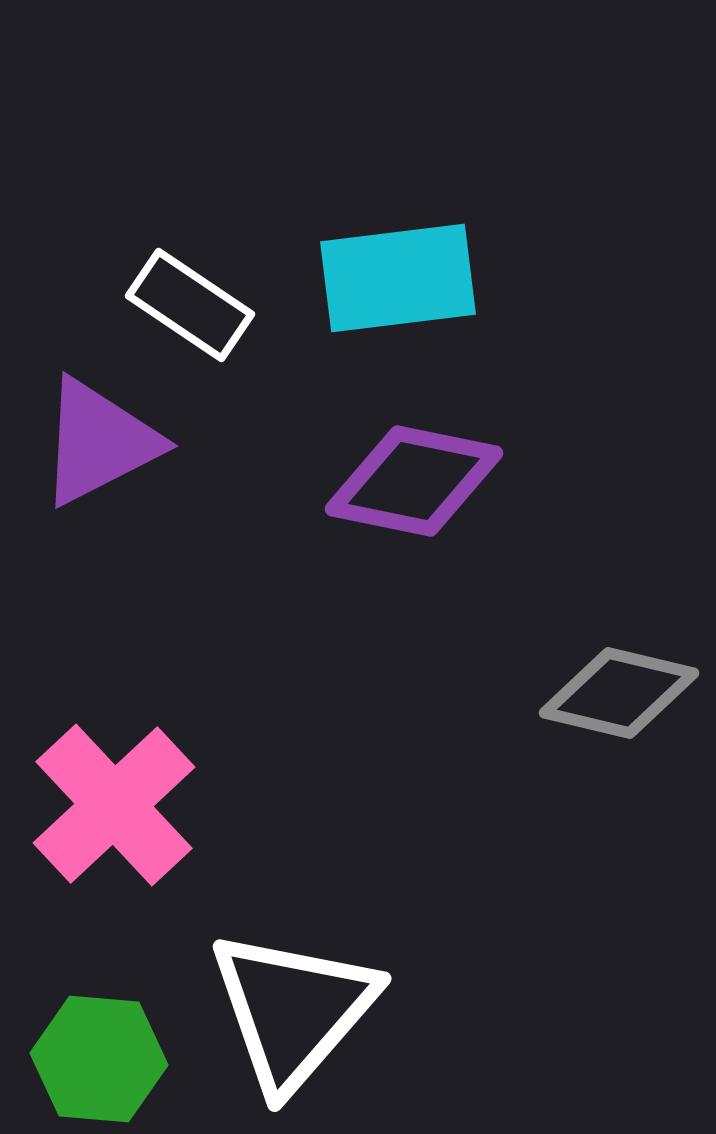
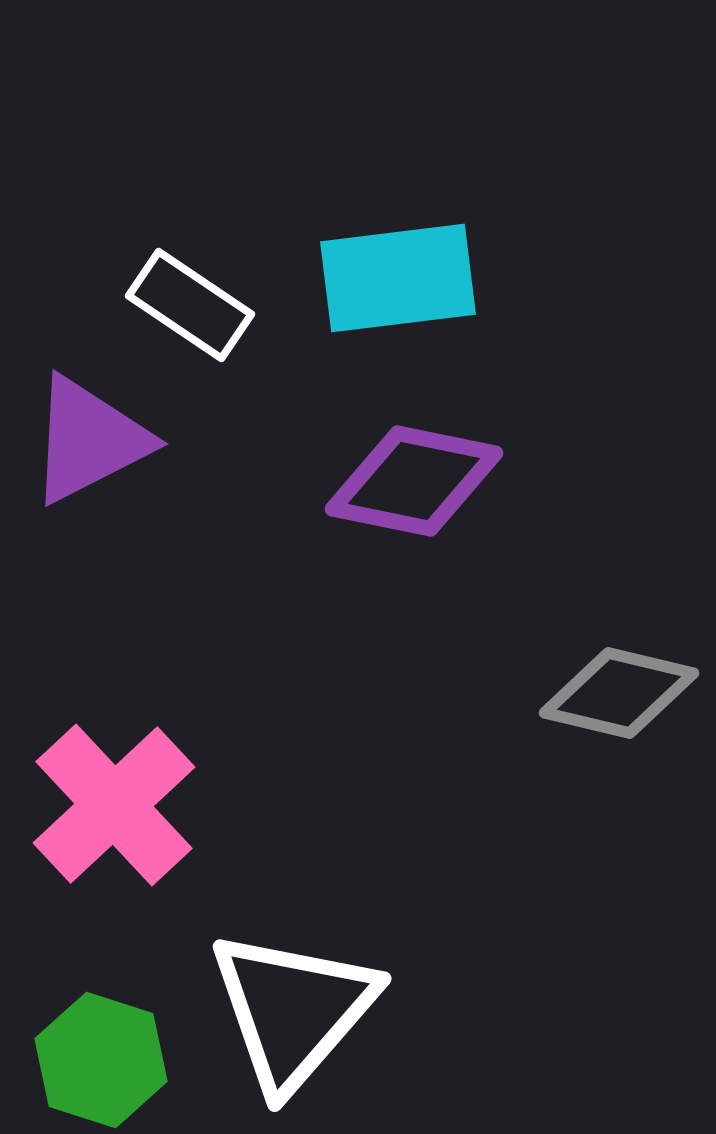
purple triangle: moved 10 px left, 2 px up
green hexagon: moved 2 px right, 1 px down; rotated 13 degrees clockwise
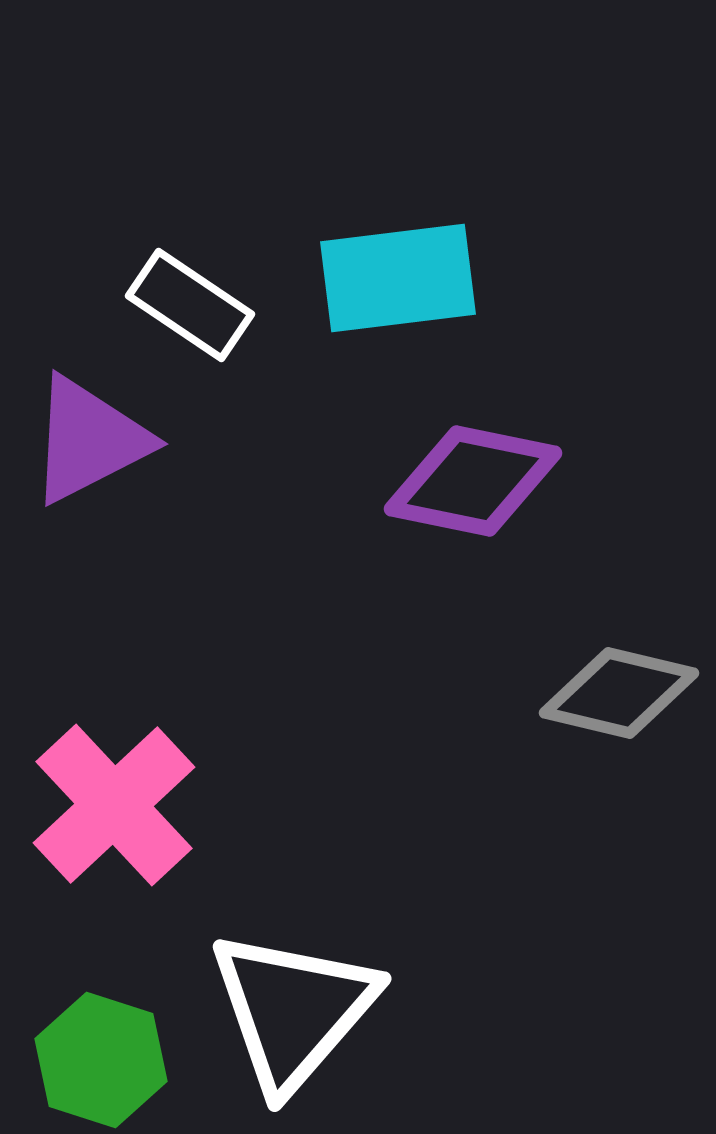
purple diamond: moved 59 px right
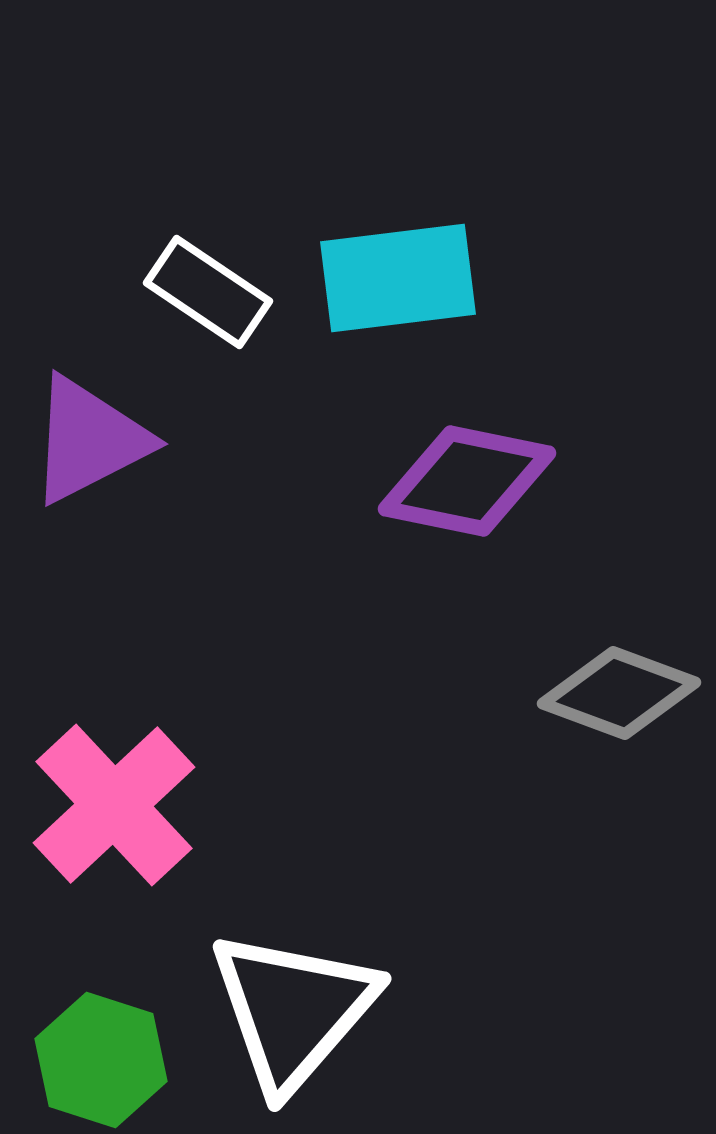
white rectangle: moved 18 px right, 13 px up
purple diamond: moved 6 px left
gray diamond: rotated 7 degrees clockwise
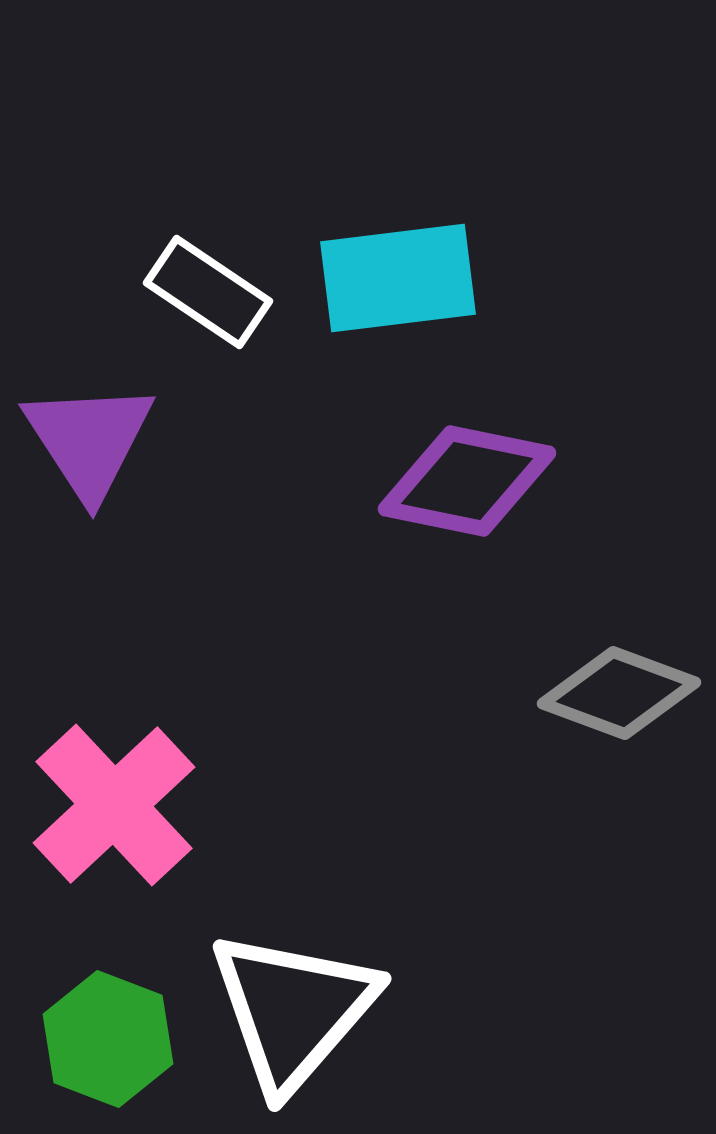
purple triangle: rotated 36 degrees counterclockwise
green hexagon: moved 7 px right, 21 px up; rotated 3 degrees clockwise
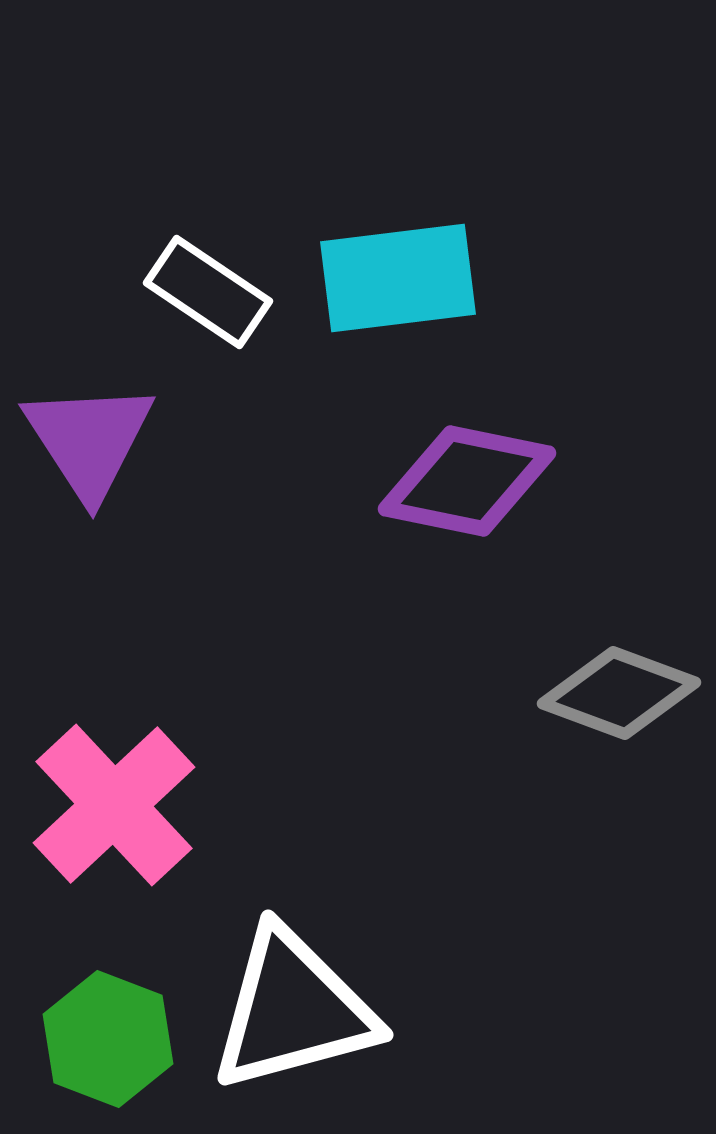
white triangle: rotated 34 degrees clockwise
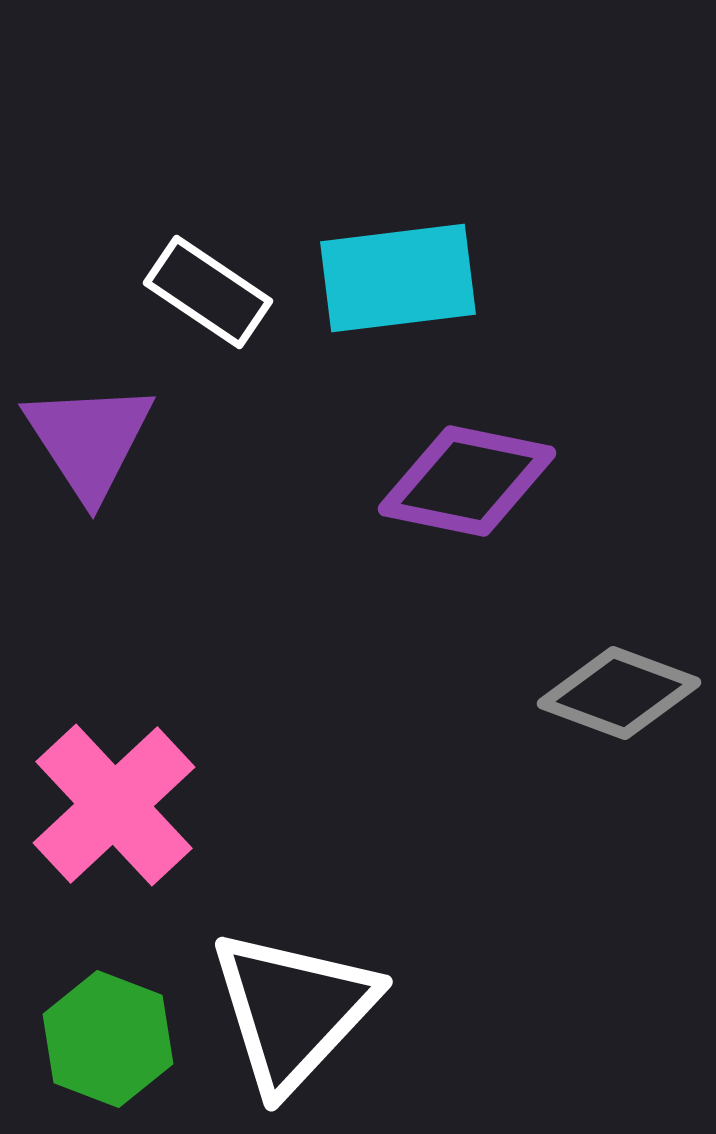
white triangle: rotated 32 degrees counterclockwise
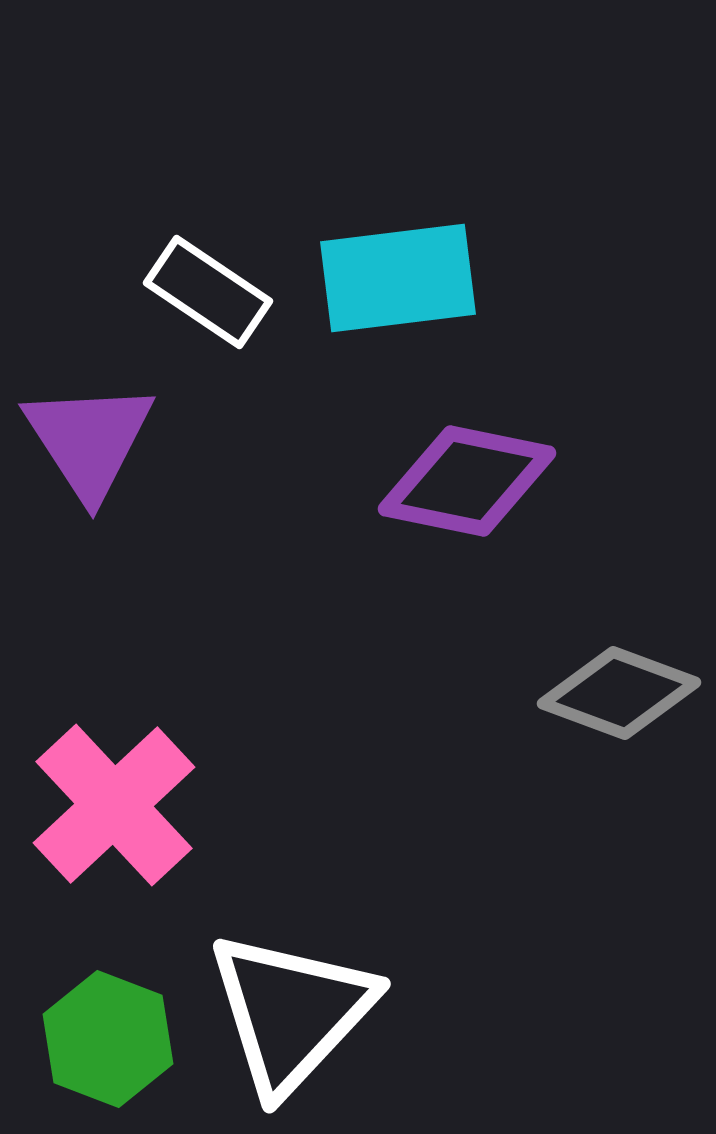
white triangle: moved 2 px left, 2 px down
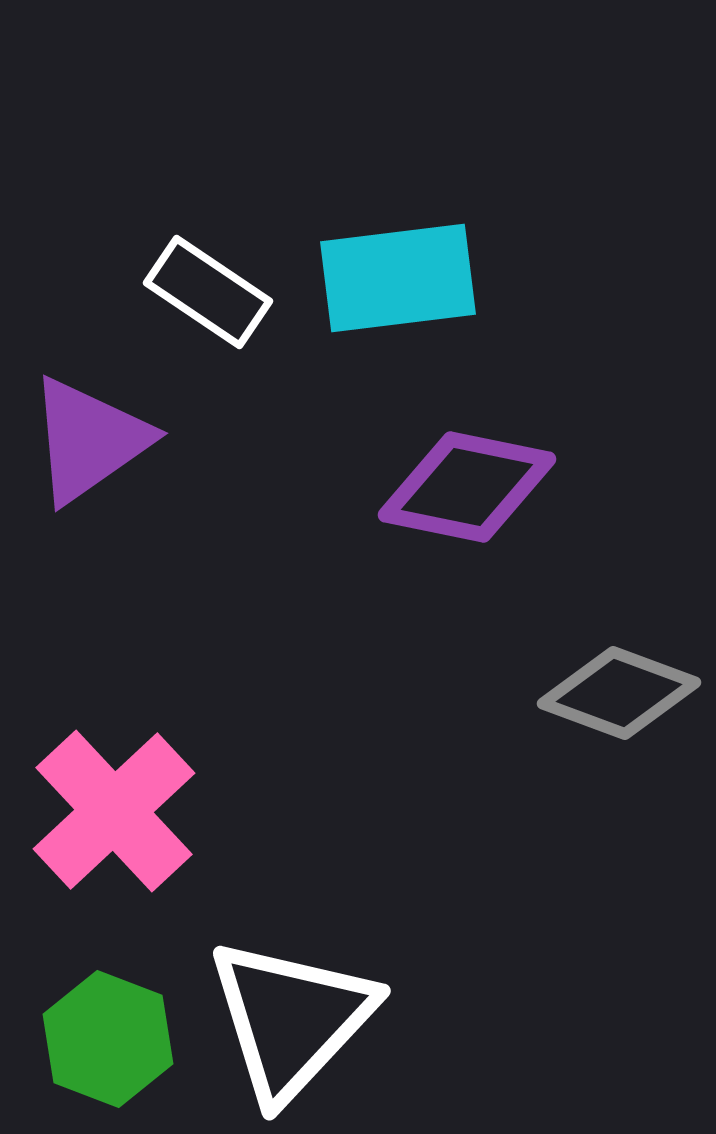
purple triangle: rotated 28 degrees clockwise
purple diamond: moved 6 px down
pink cross: moved 6 px down
white triangle: moved 7 px down
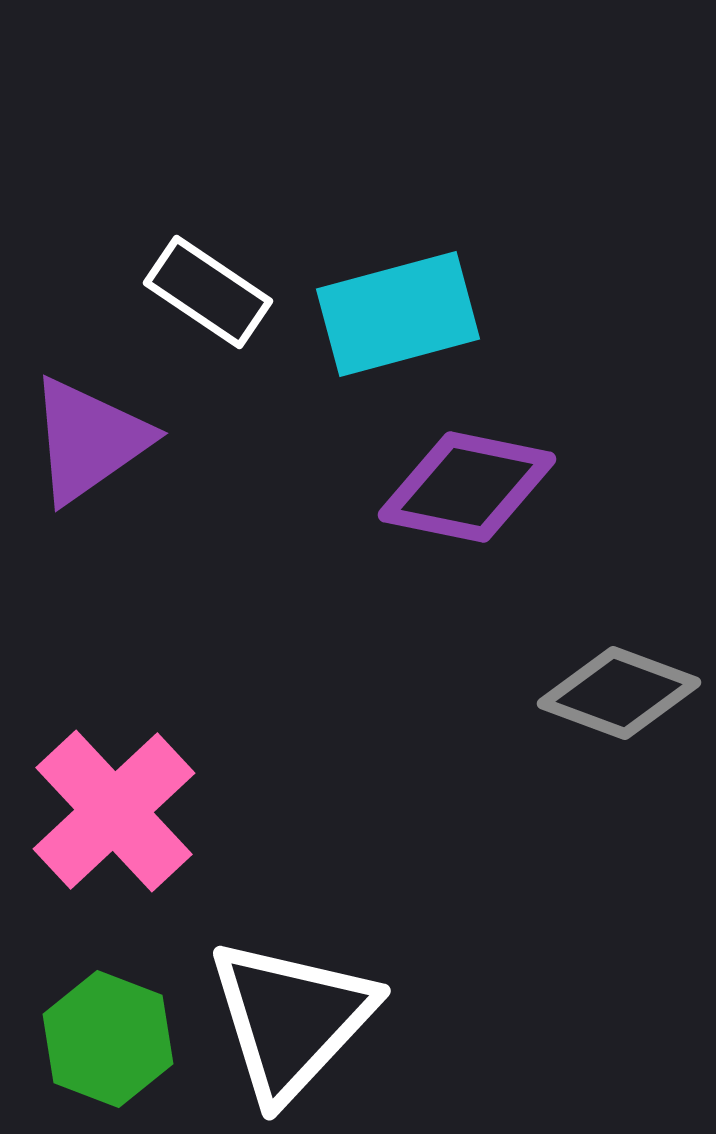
cyan rectangle: moved 36 px down; rotated 8 degrees counterclockwise
